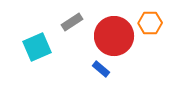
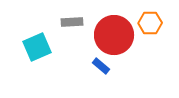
gray rectangle: rotated 30 degrees clockwise
red circle: moved 1 px up
blue rectangle: moved 3 px up
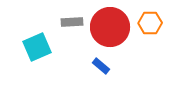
red circle: moved 4 px left, 8 px up
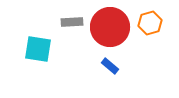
orange hexagon: rotated 15 degrees counterclockwise
cyan square: moved 1 px right, 2 px down; rotated 32 degrees clockwise
blue rectangle: moved 9 px right
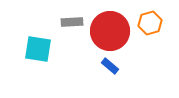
red circle: moved 4 px down
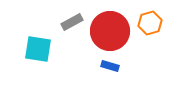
gray rectangle: rotated 25 degrees counterclockwise
blue rectangle: rotated 24 degrees counterclockwise
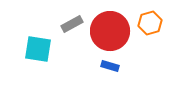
gray rectangle: moved 2 px down
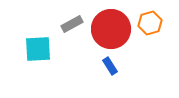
red circle: moved 1 px right, 2 px up
cyan square: rotated 12 degrees counterclockwise
blue rectangle: rotated 42 degrees clockwise
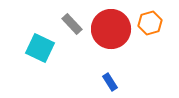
gray rectangle: rotated 75 degrees clockwise
cyan square: moved 2 px right, 1 px up; rotated 28 degrees clockwise
blue rectangle: moved 16 px down
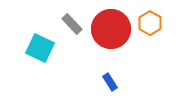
orange hexagon: rotated 15 degrees counterclockwise
